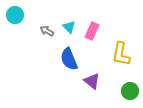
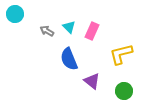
cyan circle: moved 1 px up
yellow L-shape: rotated 65 degrees clockwise
green circle: moved 6 px left
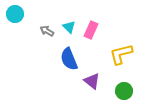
pink rectangle: moved 1 px left, 1 px up
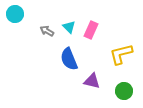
purple triangle: rotated 24 degrees counterclockwise
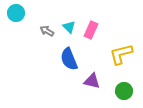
cyan circle: moved 1 px right, 1 px up
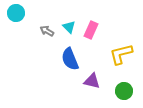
blue semicircle: moved 1 px right
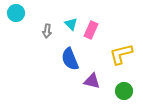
cyan triangle: moved 2 px right, 3 px up
gray arrow: rotated 112 degrees counterclockwise
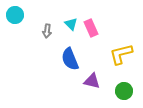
cyan circle: moved 1 px left, 2 px down
pink rectangle: moved 2 px up; rotated 48 degrees counterclockwise
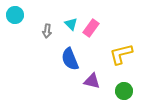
pink rectangle: rotated 60 degrees clockwise
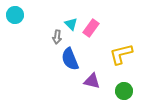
gray arrow: moved 10 px right, 6 px down
